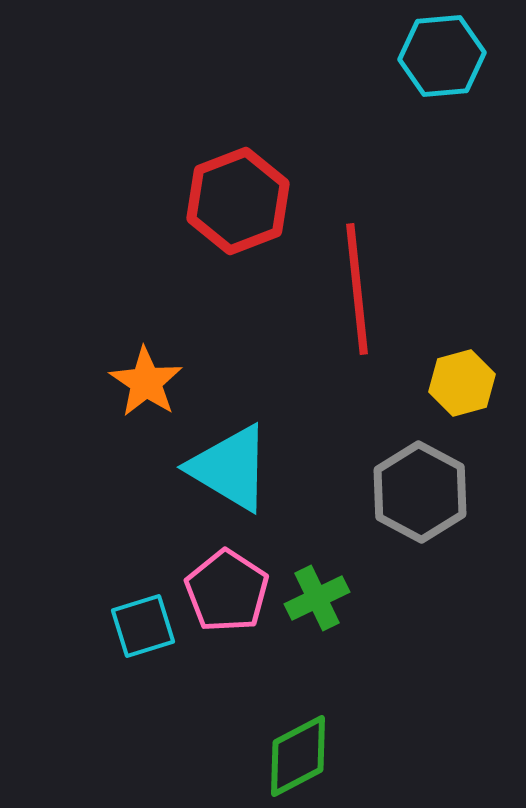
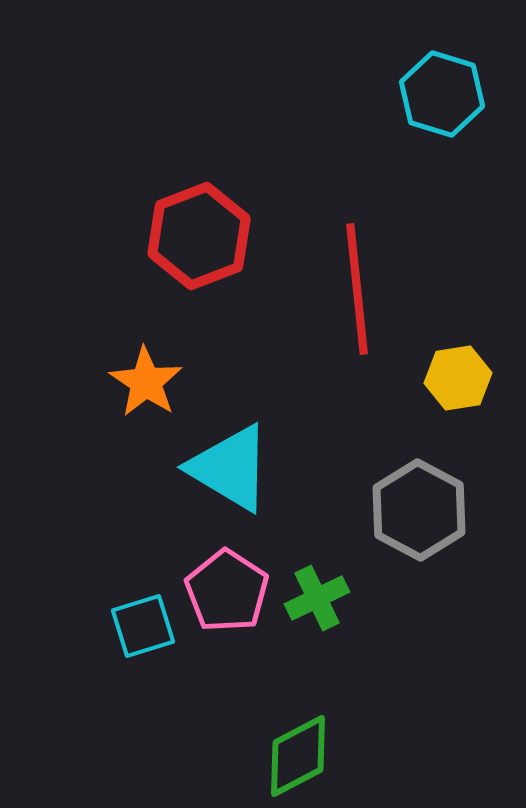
cyan hexagon: moved 38 px down; rotated 22 degrees clockwise
red hexagon: moved 39 px left, 35 px down
yellow hexagon: moved 4 px left, 5 px up; rotated 6 degrees clockwise
gray hexagon: moved 1 px left, 18 px down
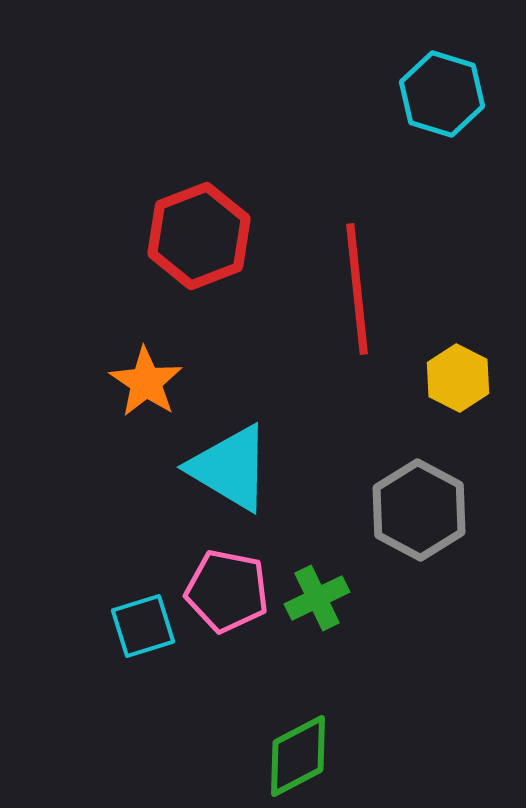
yellow hexagon: rotated 24 degrees counterclockwise
pink pentagon: rotated 22 degrees counterclockwise
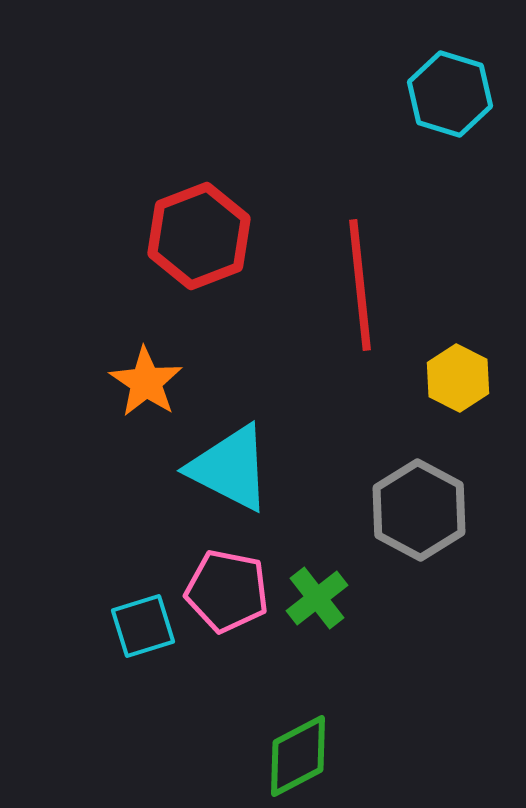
cyan hexagon: moved 8 px right
red line: moved 3 px right, 4 px up
cyan triangle: rotated 4 degrees counterclockwise
green cross: rotated 12 degrees counterclockwise
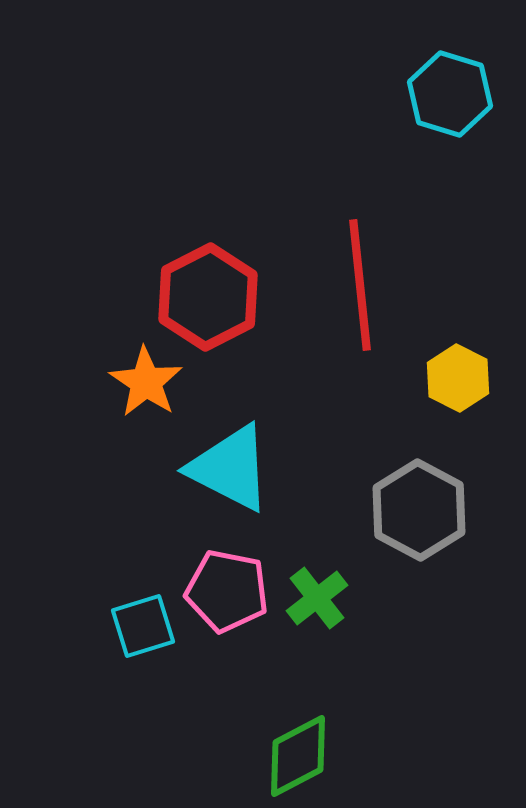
red hexagon: moved 9 px right, 61 px down; rotated 6 degrees counterclockwise
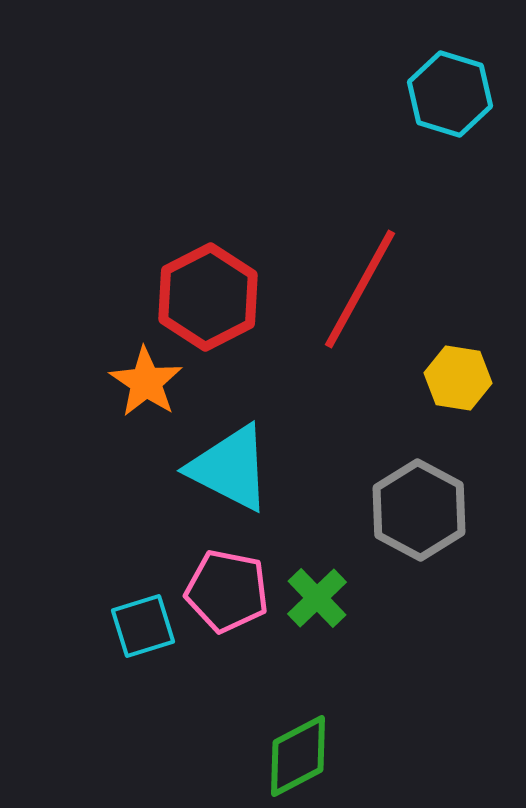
red line: moved 4 px down; rotated 35 degrees clockwise
yellow hexagon: rotated 18 degrees counterclockwise
green cross: rotated 6 degrees counterclockwise
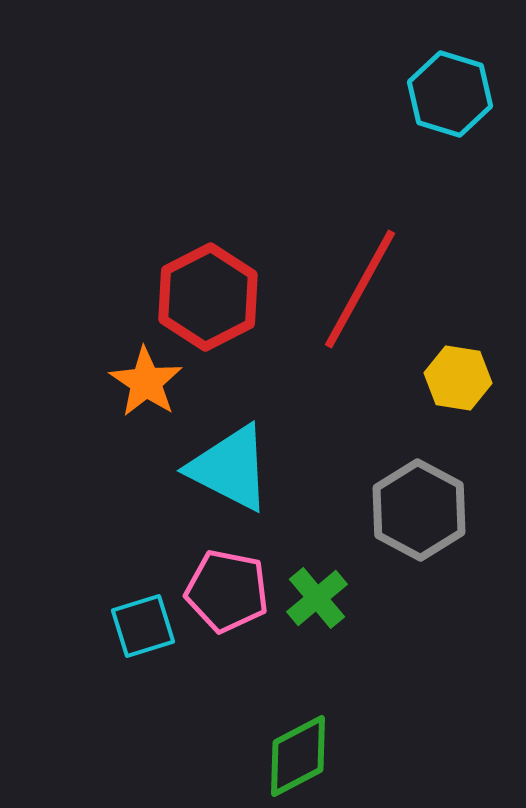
green cross: rotated 4 degrees clockwise
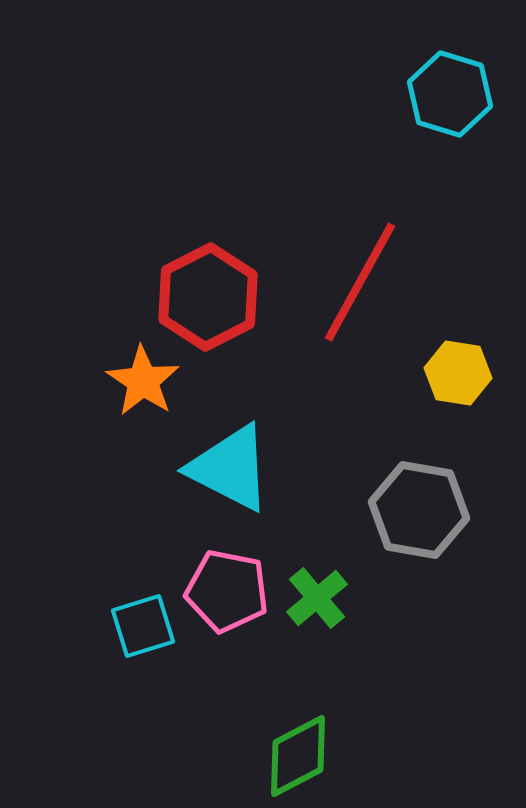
red line: moved 7 px up
yellow hexagon: moved 5 px up
orange star: moved 3 px left, 1 px up
gray hexagon: rotated 18 degrees counterclockwise
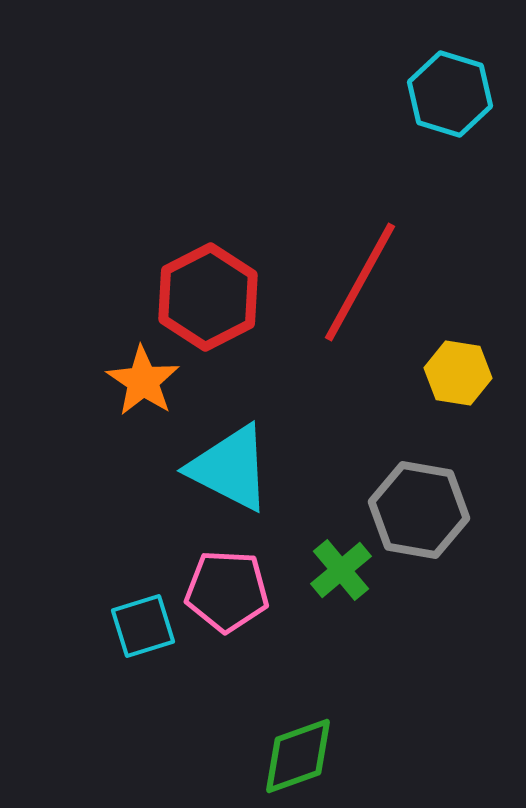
pink pentagon: rotated 8 degrees counterclockwise
green cross: moved 24 px right, 28 px up
green diamond: rotated 8 degrees clockwise
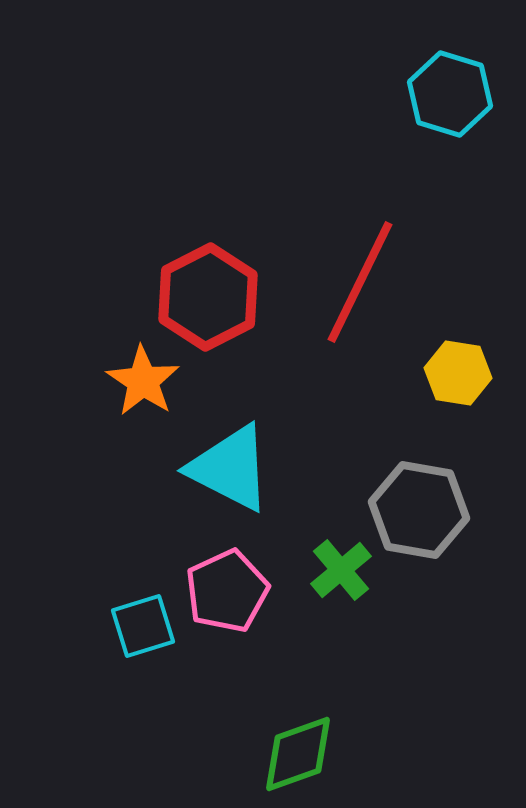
red line: rotated 3 degrees counterclockwise
pink pentagon: rotated 28 degrees counterclockwise
green diamond: moved 2 px up
